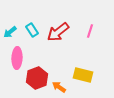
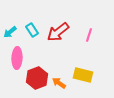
pink line: moved 1 px left, 4 px down
orange arrow: moved 4 px up
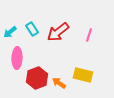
cyan rectangle: moved 1 px up
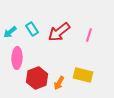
red arrow: moved 1 px right
orange arrow: rotated 96 degrees counterclockwise
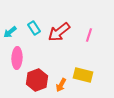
cyan rectangle: moved 2 px right, 1 px up
red hexagon: moved 2 px down
orange arrow: moved 2 px right, 2 px down
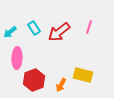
pink line: moved 8 px up
red hexagon: moved 3 px left
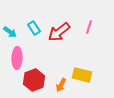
cyan arrow: rotated 104 degrees counterclockwise
yellow rectangle: moved 1 px left
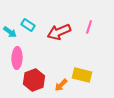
cyan rectangle: moved 6 px left, 3 px up; rotated 24 degrees counterclockwise
red arrow: rotated 15 degrees clockwise
orange arrow: rotated 16 degrees clockwise
